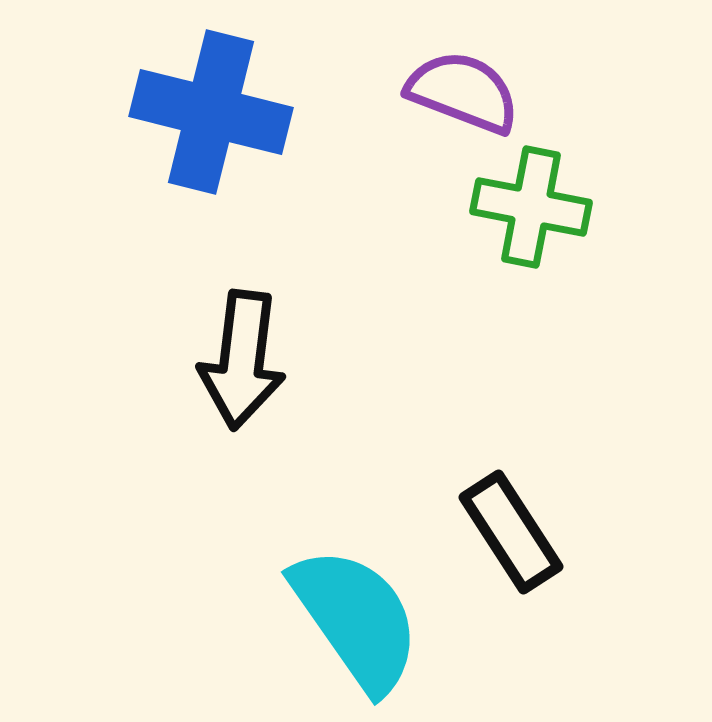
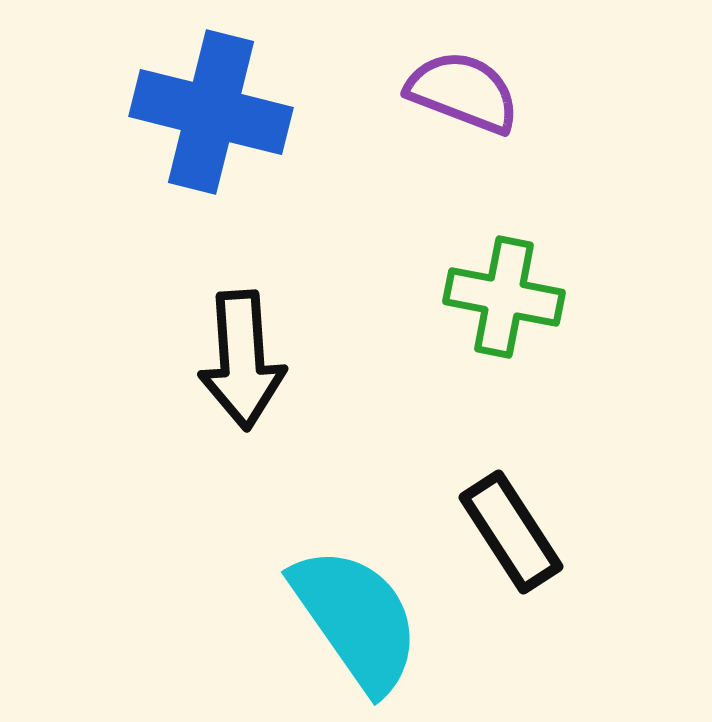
green cross: moved 27 px left, 90 px down
black arrow: rotated 11 degrees counterclockwise
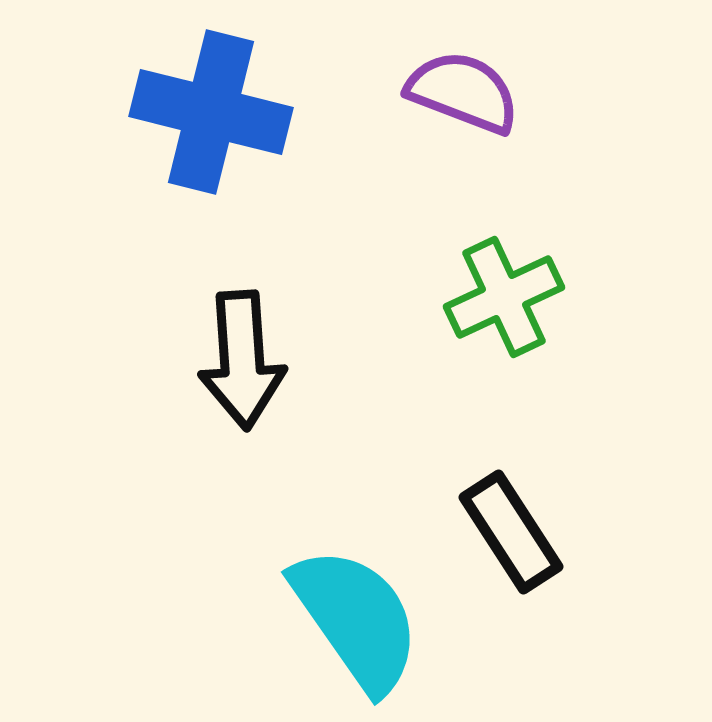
green cross: rotated 36 degrees counterclockwise
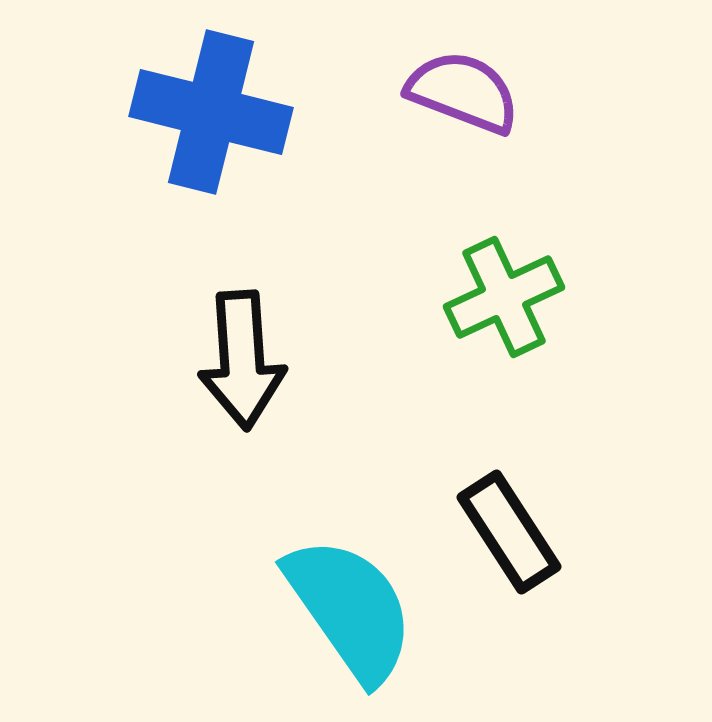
black rectangle: moved 2 px left
cyan semicircle: moved 6 px left, 10 px up
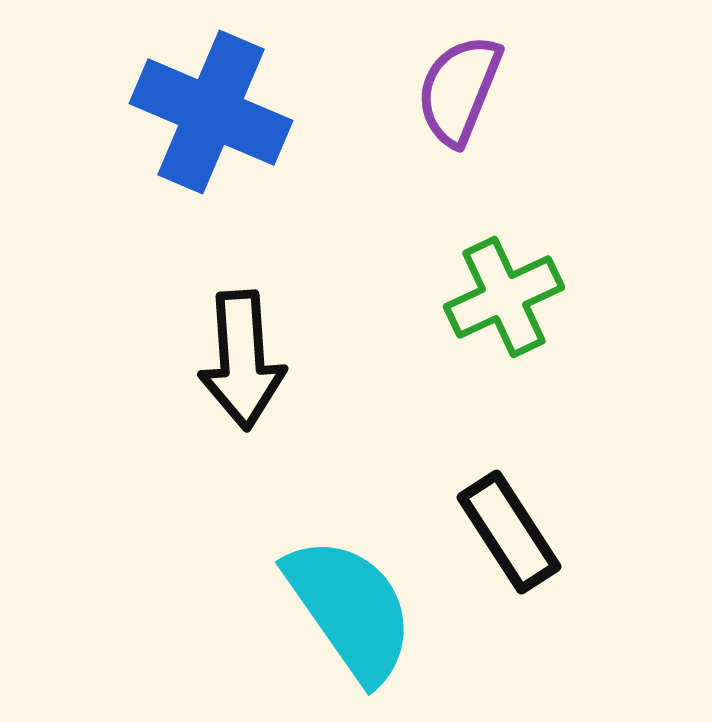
purple semicircle: moved 4 px left, 2 px up; rotated 89 degrees counterclockwise
blue cross: rotated 9 degrees clockwise
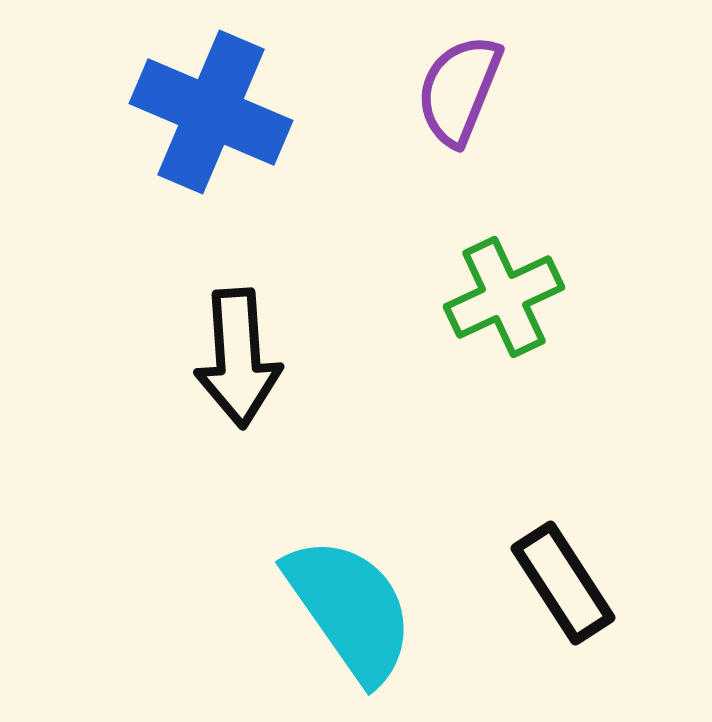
black arrow: moved 4 px left, 2 px up
black rectangle: moved 54 px right, 51 px down
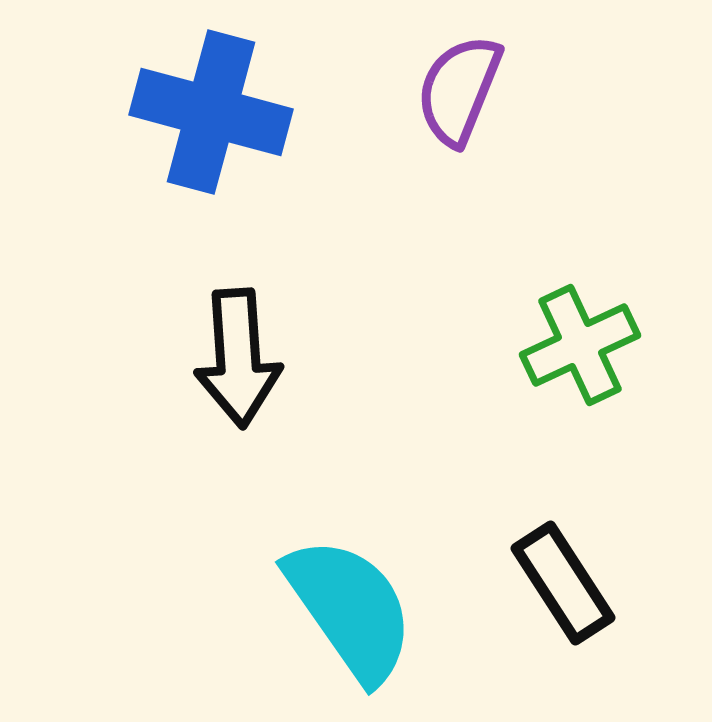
blue cross: rotated 8 degrees counterclockwise
green cross: moved 76 px right, 48 px down
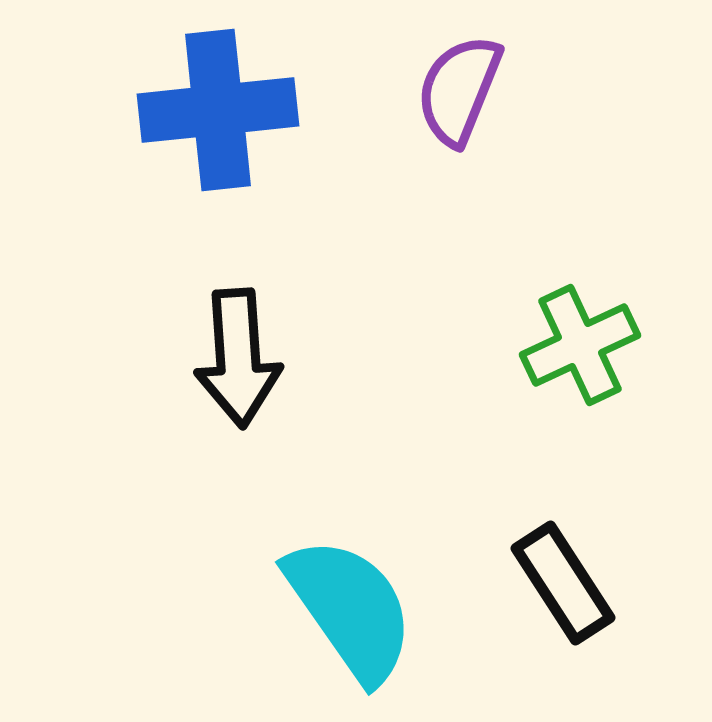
blue cross: moved 7 px right, 2 px up; rotated 21 degrees counterclockwise
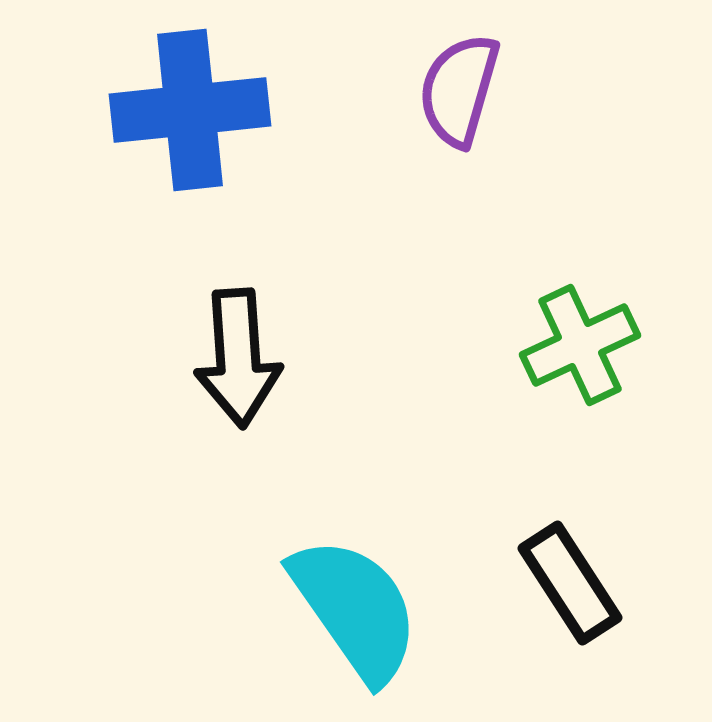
purple semicircle: rotated 6 degrees counterclockwise
blue cross: moved 28 px left
black rectangle: moved 7 px right
cyan semicircle: moved 5 px right
